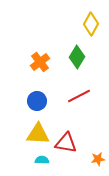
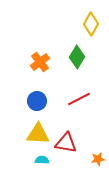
red line: moved 3 px down
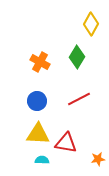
orange cross: rotated 24 degrees counterclockwise
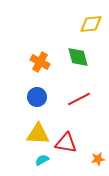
yellow diamond: rotated 55 degrees clockwise
green diamond: moved 1 px right; rotated 45 degrees counterclockwise
blue circle: moved 4 px up
cyan semicircle: rotated 32 degrees counterclockwise
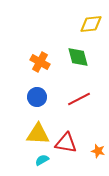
orange star: moved 8 px up; rotated 24 degrees clockwise
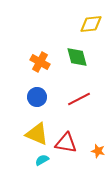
green diamond: moved 1 px left
yellow triangle: moved 1 px left; rotated 20 degrees clockwise
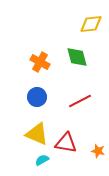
red line: moved 1 px right, 2 px down
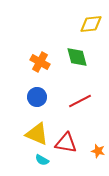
cyan semicircle: rotated 120 degrees counterclockwise
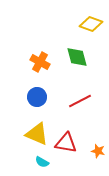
yellow diamond: rotated 25 degrees clockwise
cyan semicircle: moved 2 px down
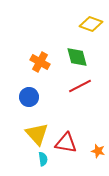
blue circle: moved 8 px left
red line: moved 15 px up
yellow triangle: rotated 25 degrees clockwise
cyan semicircle: moved 1 px right, 3 px up; rotated 128 degrees counterclockwise
